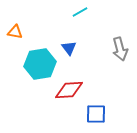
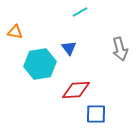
red diamond: moved 7 px right
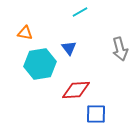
orange triangle: moved 10 px right, 1 px down
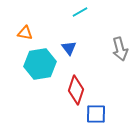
red diamond: rotated 68 degrees counterclockwise
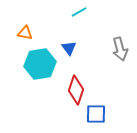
cyan line: moved 1 px left
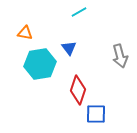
gray arrow: moved 7 px down
red diamond: moved 2 px right
